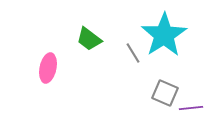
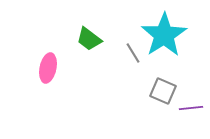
gray square: moved 2 px left, 2 px up
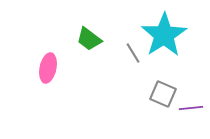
gray square: moved 3 px down
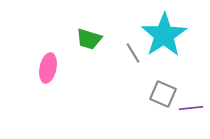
green trapezoid: rotated 20 degrees counterclockwise
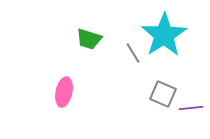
pink ellipse: moved 16 px right, 24 px down
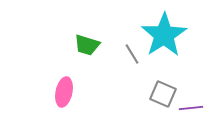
green trapezoid: moved 2 px left, 6 px down
gray line: moved 1 px left, 1 px down
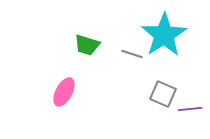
gray line: rotated 40 degrees counterclockwise
pink ellipse: rotated 16 degrees clockwise
purple line: moved 1 px left, 1 px down
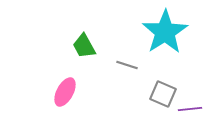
cyan star: moved 1 px right, 3 px up
green trapezoid: moved 3 px left, 1 px down; rotated 44 degrees clockwise
gray line: moved 5 px left, 11 px down
pink ellipse: moved 1 px right
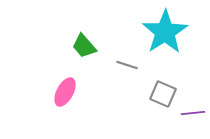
green trapezoid: rotated 12 degrees counterclockwise
purple line: moved 3 px right, 4 px down
